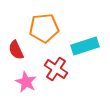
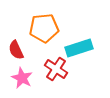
cyan rectangle: moved 6 px left, 2 px down
pink star: moved 4 px left, 4 px up
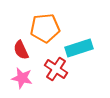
orange pentagon: moved 1 px right
red semicircle: moved 5 px right
pink star: rotated 15 degrees counterclockwise
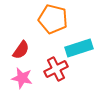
orange pentagon: moved 8 px right, 9 px up; rotated 20 degrees clockwise
red semicircle: rotated 120 degrees counterclockwise
red cross: rotated 30 degrees clockwise
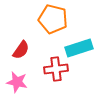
red cross: rotated 20 degrees clockwise
pink star: moved 5 px left, 4 px down
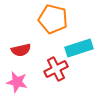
red semicircle: rotated 42 degrees clockwise
red cross: rotated 20 degrees counterclockwise
